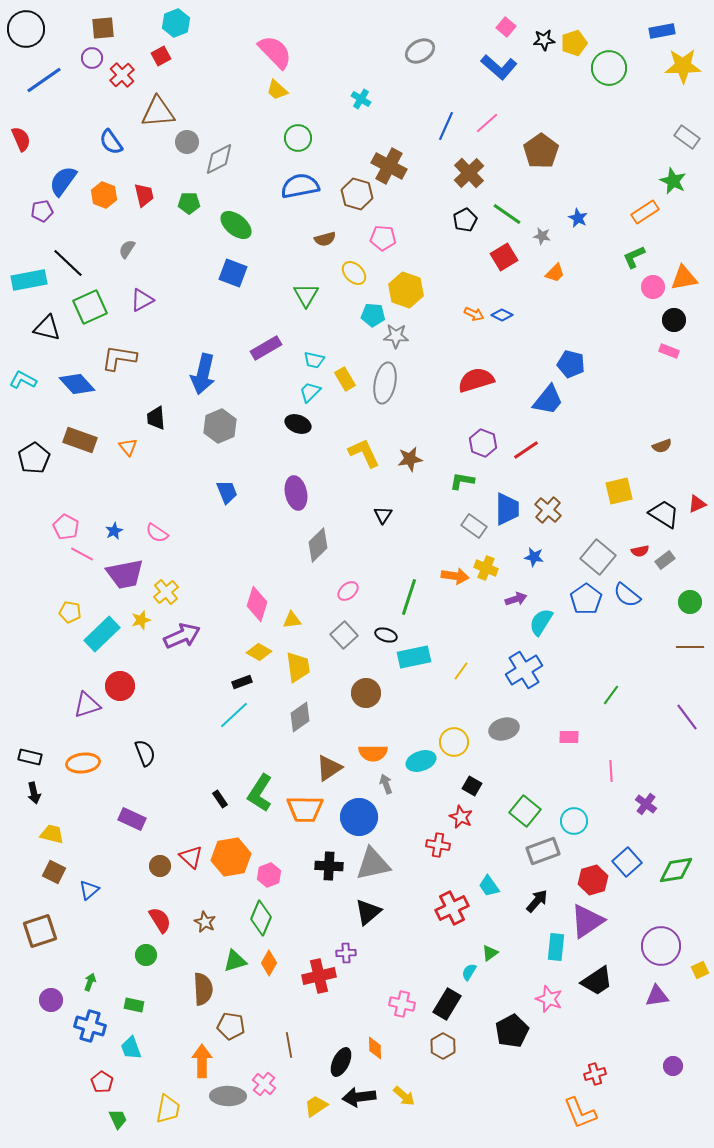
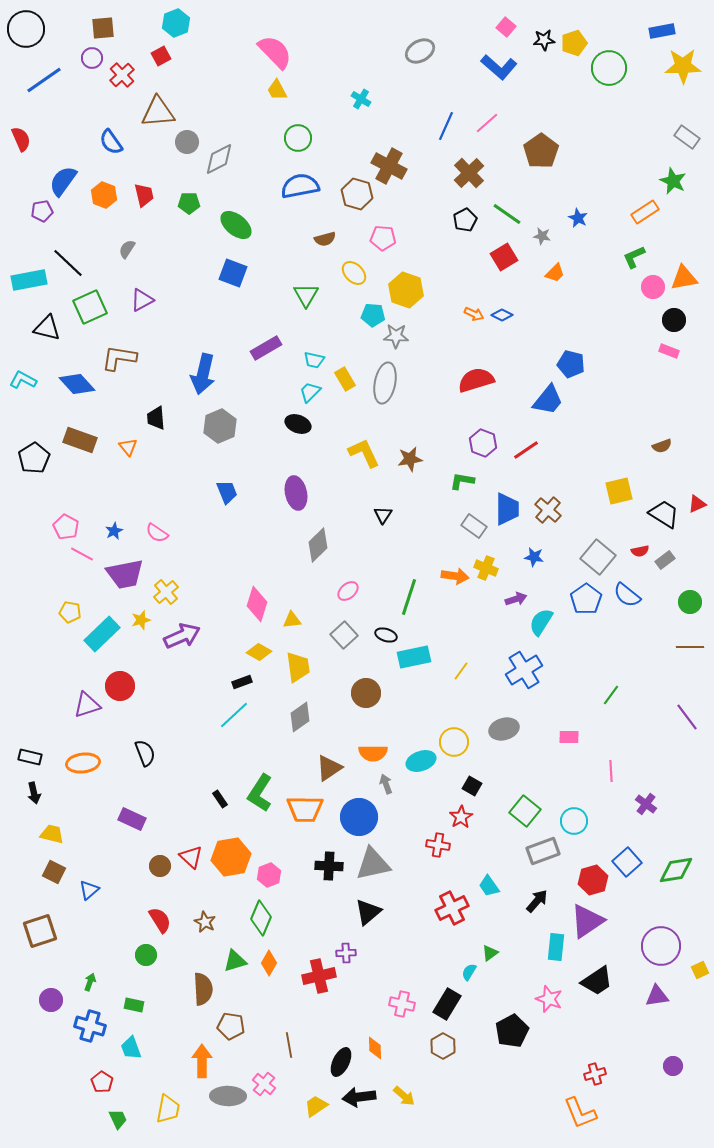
yellow trapezoid at (277, 90): rotated 20 degrees clockwise
red star at (461, 817): rotated 15 degrees clockwise
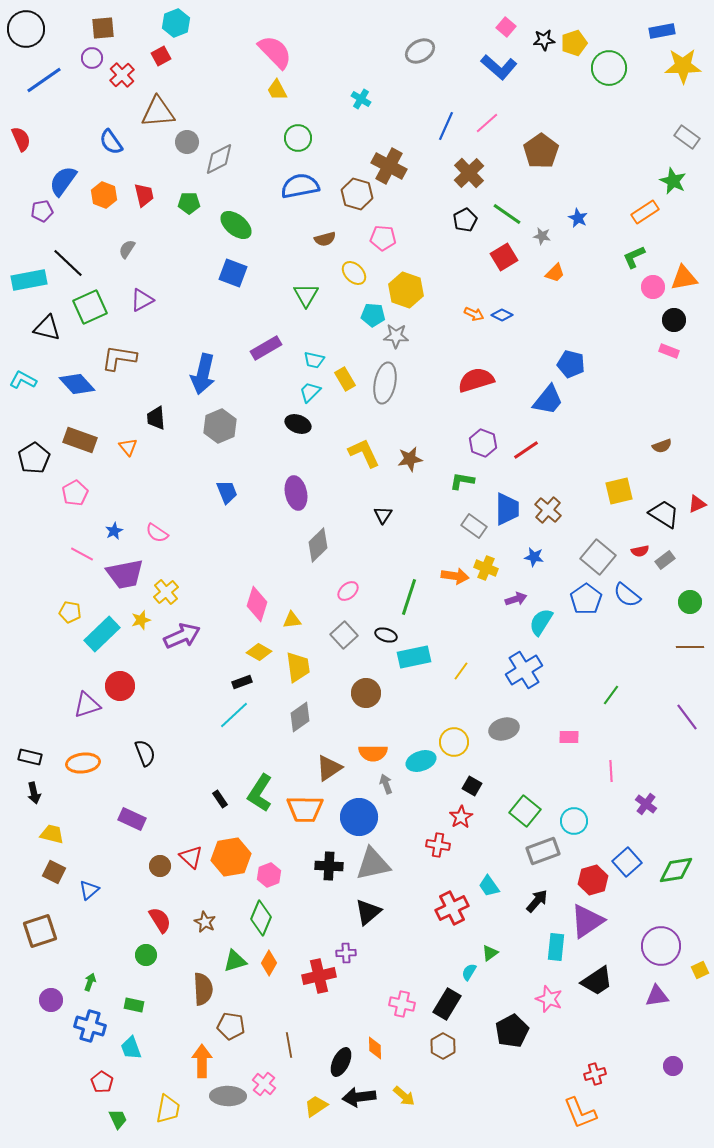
pink pentagon at (66, 527): moved 9 px right, 34 px up; rotated 15 degrees clockwise
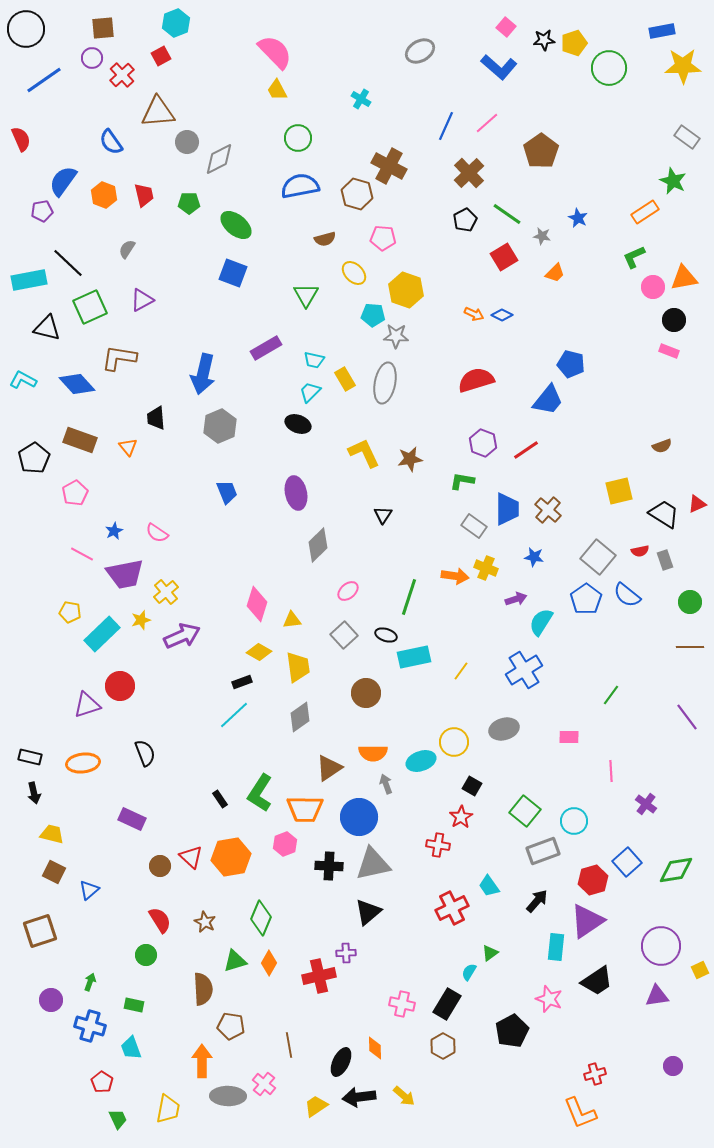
gray rectangle at (665, 560): rotated 72 degrees counterclockwise
pink hexagon at (269, 875): moved 16 px right, 31 px up
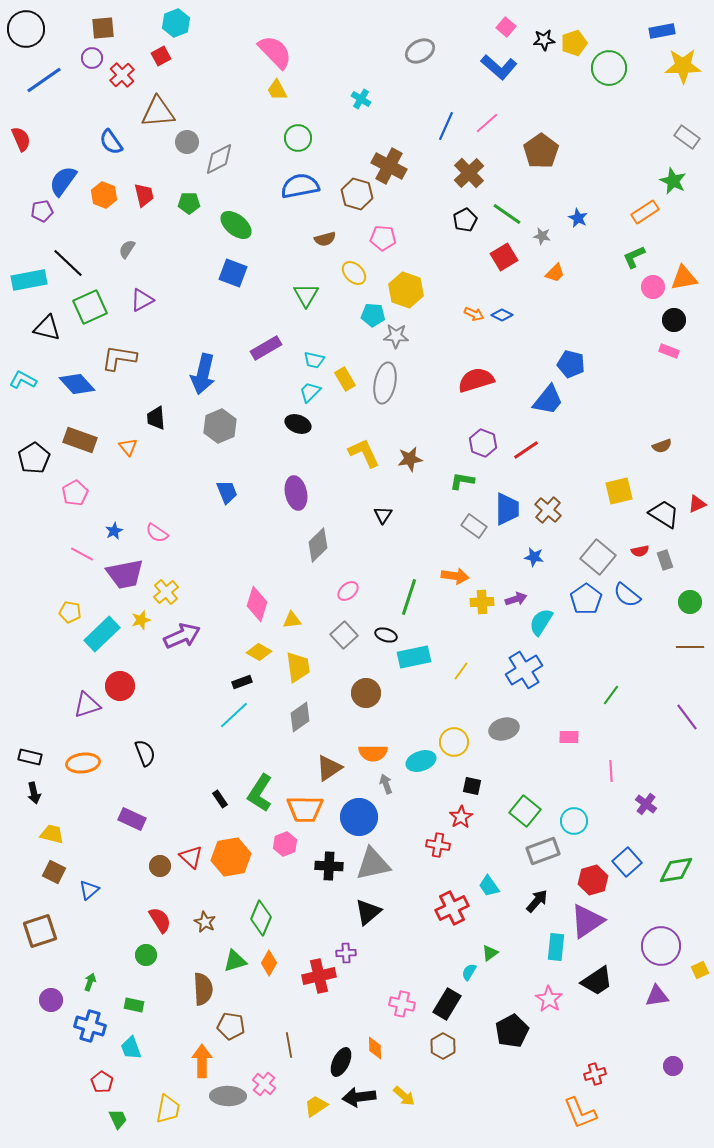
yellow cross at (486, 568): moved 4 px left, 34 px down; rotated 25 degrees counterclockwise
black square at (472, 786): rotated 18 degrees counterclockwise
pink star at (549, 999): rotated 12 degrees clockwise
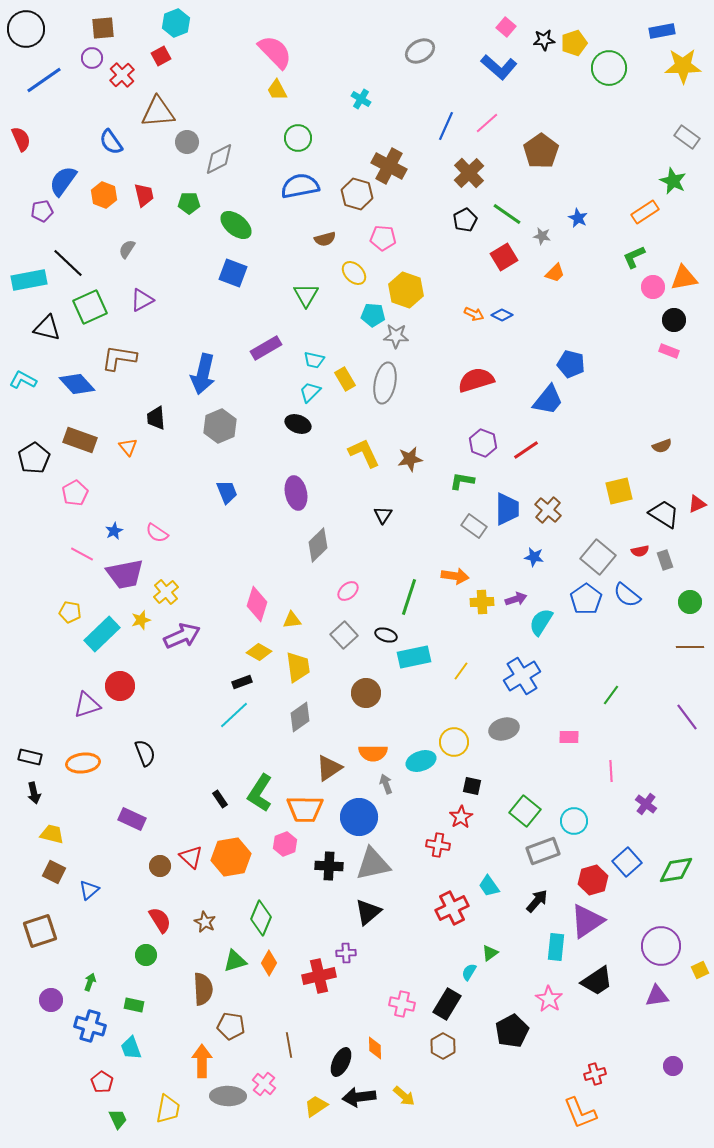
blue cross at (524, 670): moved 2 px left, 6 px down
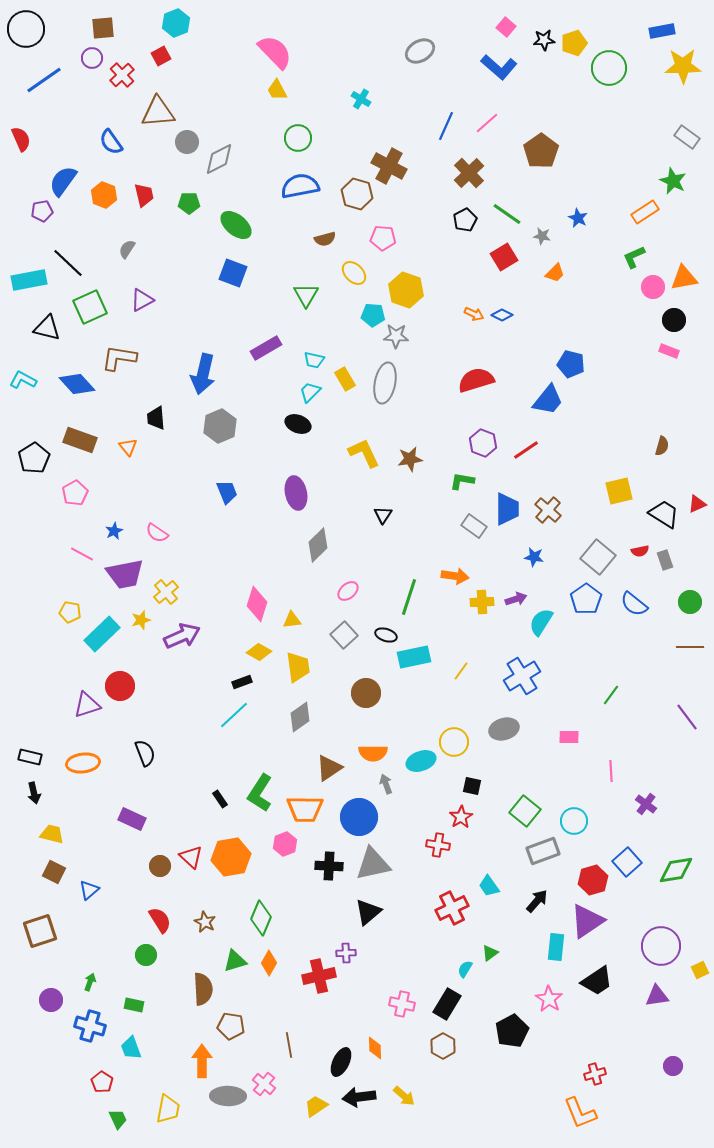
brown semicircle at (662, 446): rotated 54 degrees counterclockwise
blue semicircle at (627, 595): moved 7 px right, 9 px down
cyan semicircle at (469, 972): moved 4 px left, 3 px up
